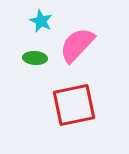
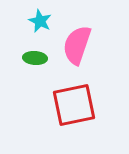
cyan star: moved 1 px left
pink semicircle: rotated 24 degrees counterclockwise
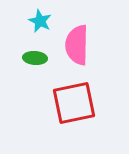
pink semicircle: rotated 18 degrees counterclockwise
red square: moved 2 px up
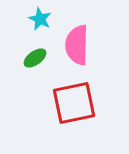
cyan star: moved 2 px up
green ellipse: rotated 40 degrees counterclockwise
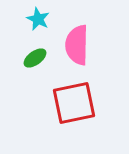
cyan star: moved 2 px left
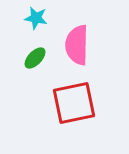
cyan star: moved 2 px left, 1 px up; rotated 15 degrees counterclockwise
green ellipse: rotated 10 degrees counterclockwise
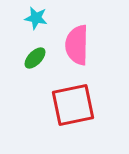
red square: moved 1 px left, 2 px down
